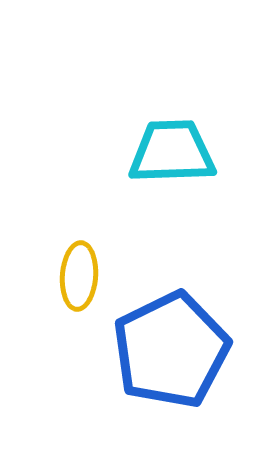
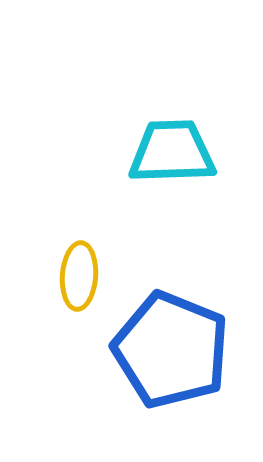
blue pentagon: rotated 24 degrees counterclockwise
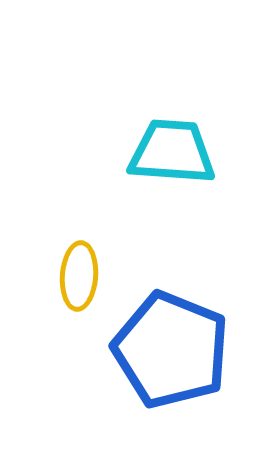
cyan trapezoid: rotated 6 degrees clockwise
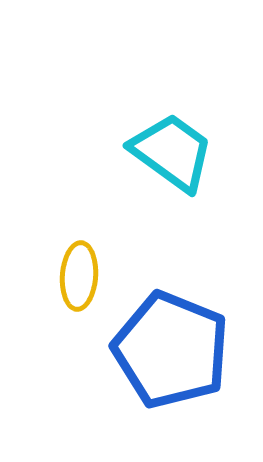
cyan trapezoid: rotated 32 degrees clockwise
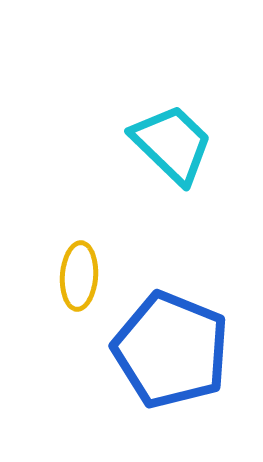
cyan trapezoid: moved 8 px up; rotated 8 degrees clockwise
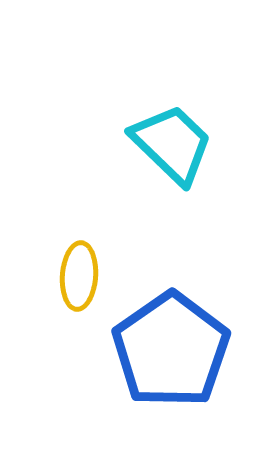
blue pentagon: rotated 15 degrees clockwise
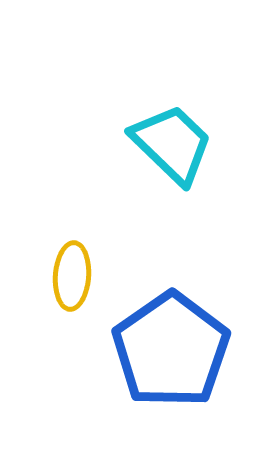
yellow ellipse: moved 7 px left
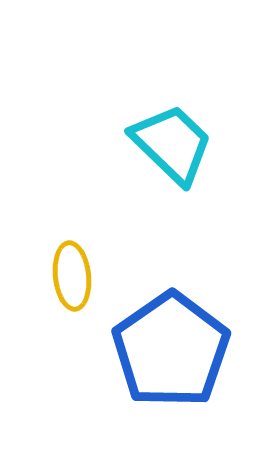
yellow ellipse: rotated 10 degrees counterclockwise
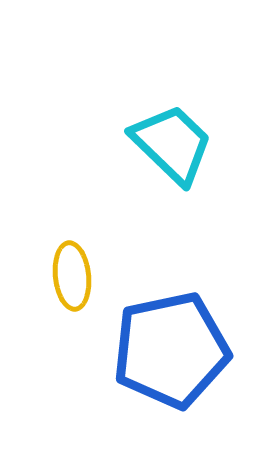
blue pentagon: rotated 23 degrees clockwise
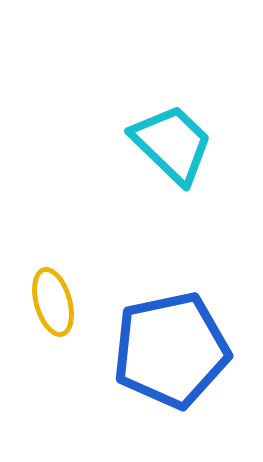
yellow ellipse: moved 19 px left, 26 px down; rotated 10 degrees counterclockwise
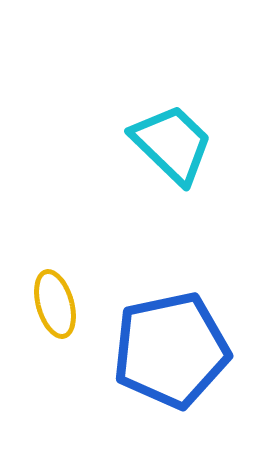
yellow ellipse: moved 2 px right, 2 px down
